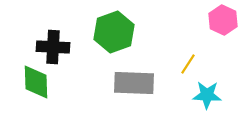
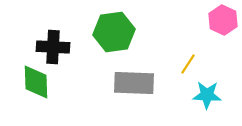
green hexagon: rotated 12 degrees clockwise
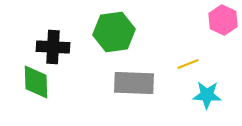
yellow line: rotated 35 degrees clockwise
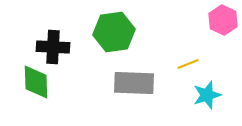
cyan star: rotated 20 degrees counterclockwise
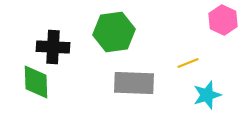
yellow line: moved 1 px up
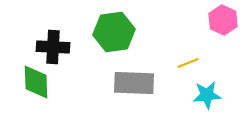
cyan star: rotated 12 degrees clockwise
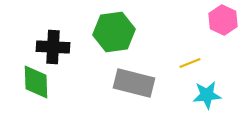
yellow line: moved 2 px right
gray rectangle: rotated 12 degrees clockwise
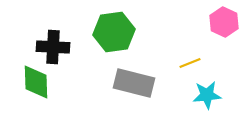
pink hexagon: moved 1 px right, 2 px down
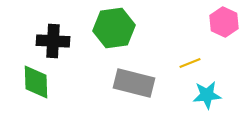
green hexagon: moved 4 px up
black cross: moved 6 px up
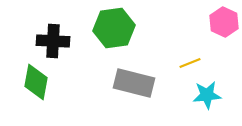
green diamond: rotated 12 degrees clockwise
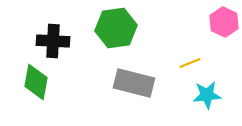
green hexagon: moved 2 px right
